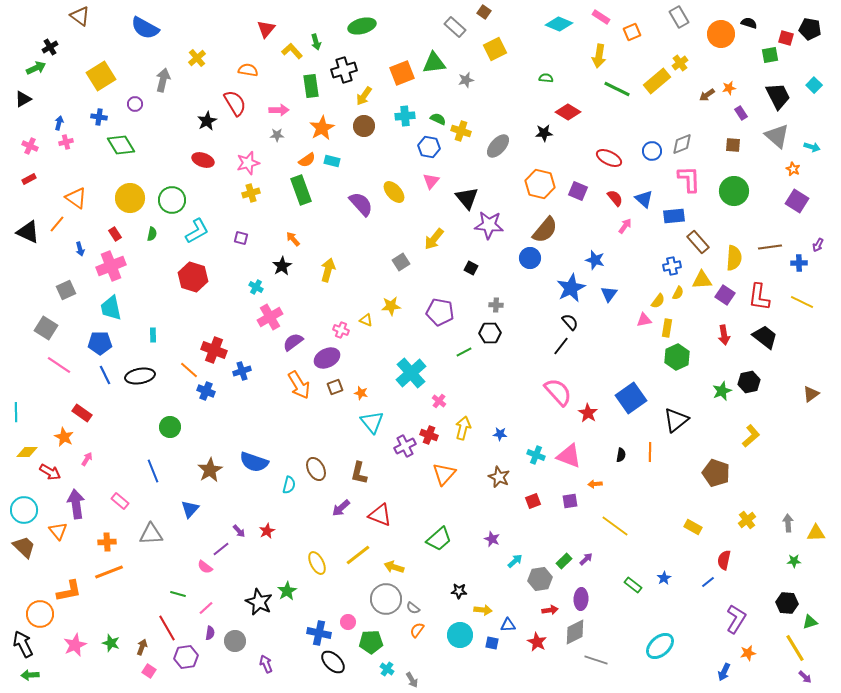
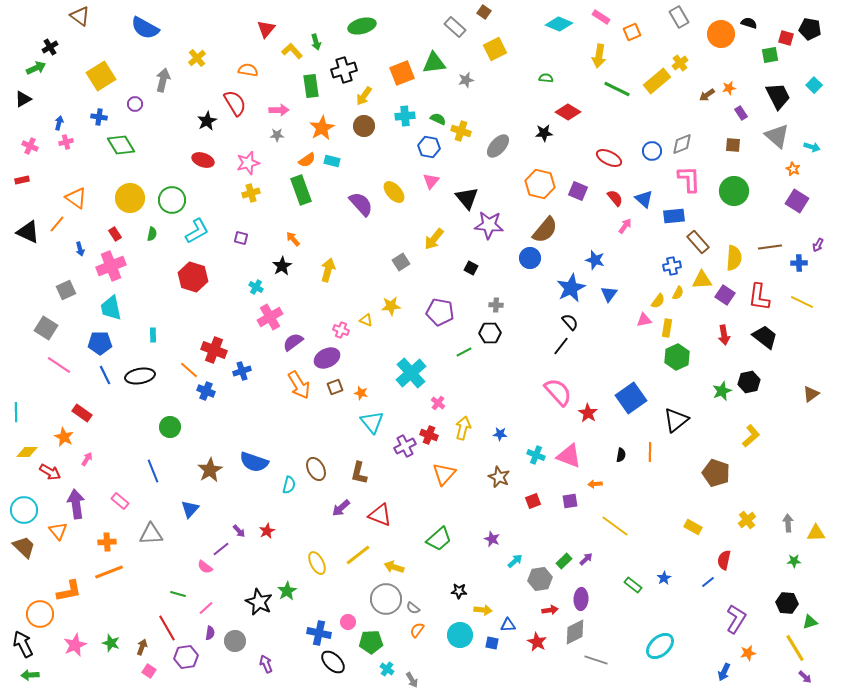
red rectangle at (29, 179): moved 7 px left, 1 px down; rotated 16 degrees clockwise
pink cross at (439, 401): moved 1 px left, 2 px down
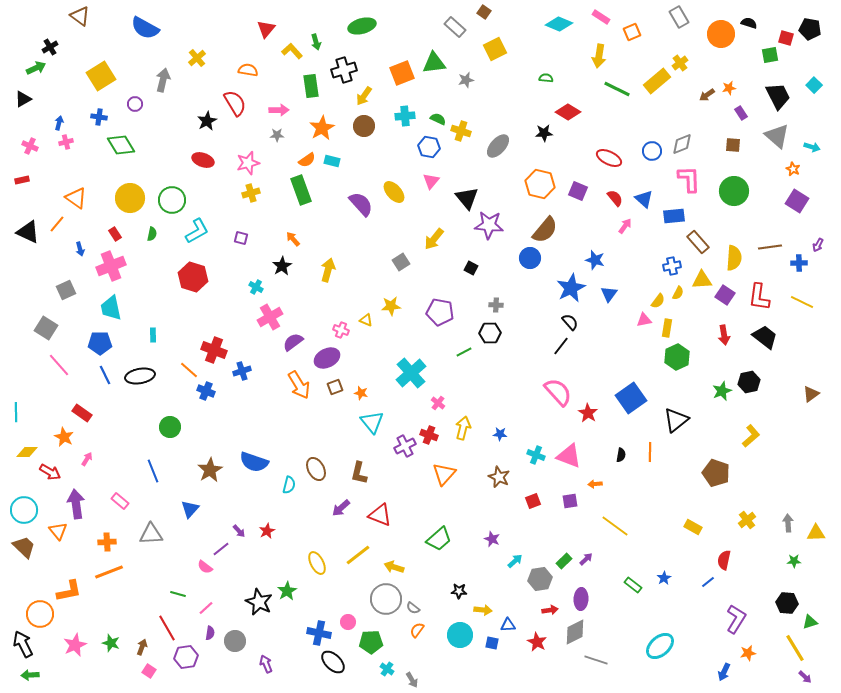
pink line at (59, 365): rotated 15 degrees clockwise
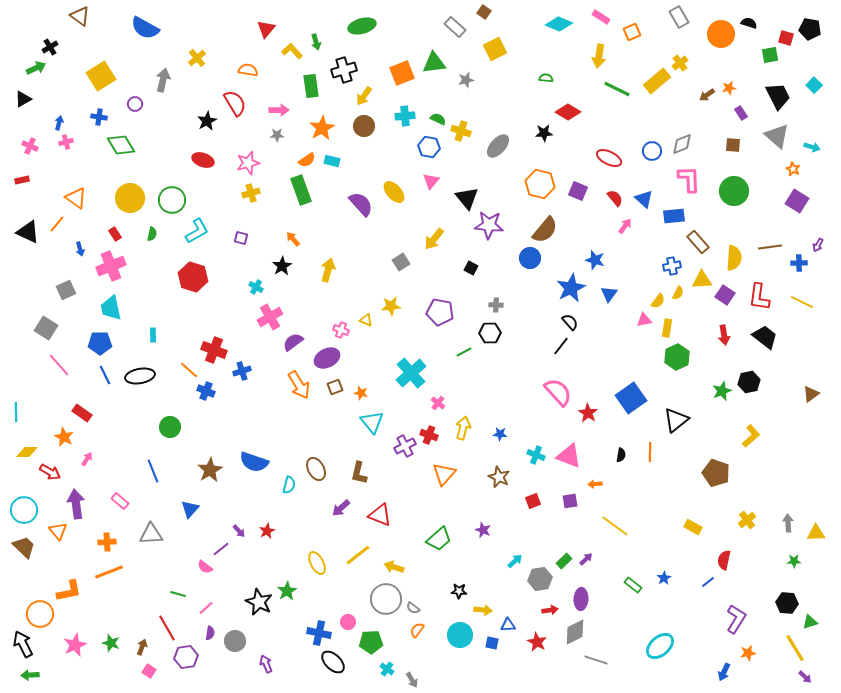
purple star at (492, 539): moved 9 px left, 9 px up
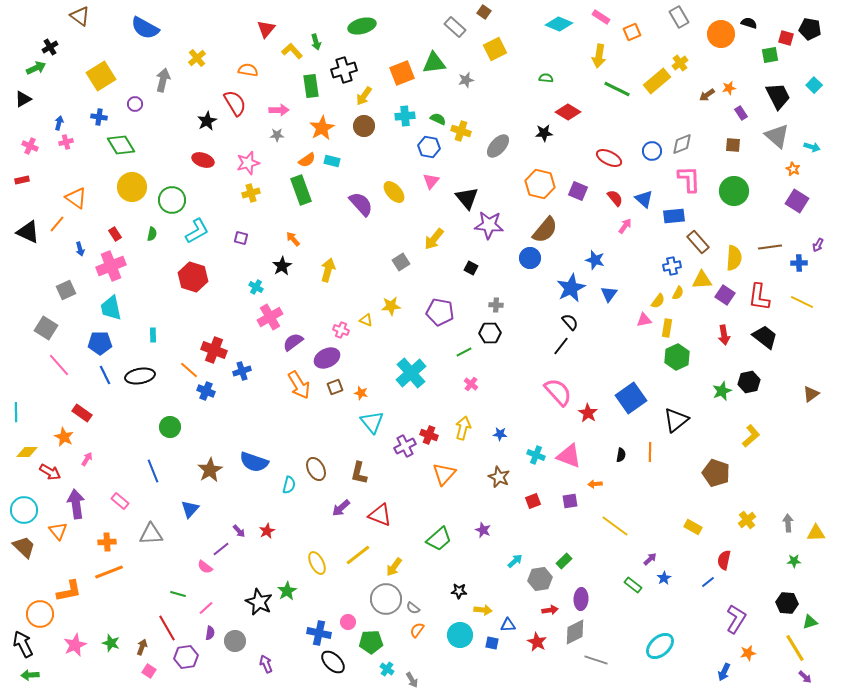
yellow circle at (130, 198): moved 2 px right, 11 px up
pink cross at (438, 403): moved 33 px right, 19 px up
purple arrow at (586, 559): moved 64 px right
yellow arrow at (394, 567): rotated 72 degrees counterclockwise
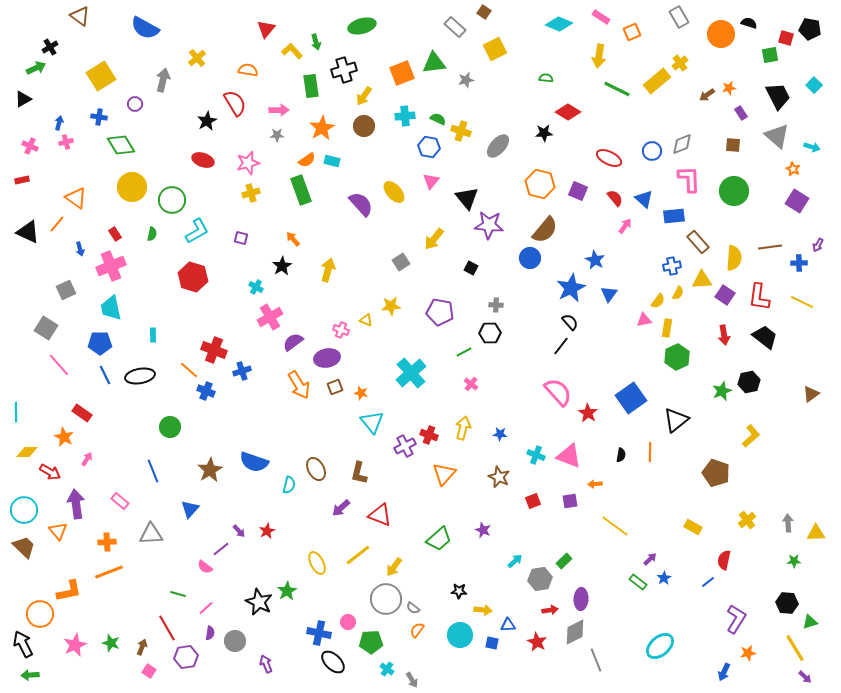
blue star at (595, 260): rotated 12 degrees clockwise
purple ellipse at (327, 358): rotated 15 degrees clockwise
green rectangle at (633, 585): moved 5 px right, 3 px up
gray line at (596, 660): rotated 50 degrees clockwise
